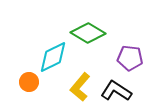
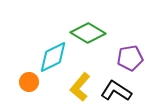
purple pentagon: rotated 15 degrees counterclockwise
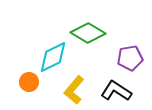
yellow L-shape: moved 6 px left, 3 px down
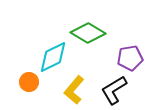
black L-shape: moved 2 px left, 1 px up; rotated 64 degrees counterclockwise
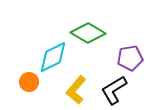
yellow L-shape: moved 2 px right
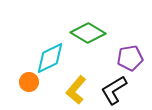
cyan diamond: moved 3 px left, 1 px down
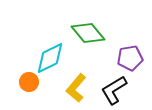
green diamond: rotated 20 degrees clockwise
yellow L-shape: moved 2 px up
